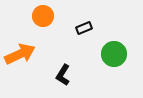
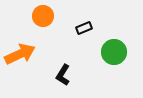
green circle: moved 2 px up
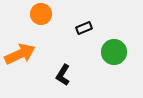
orange circle: moved 2 px left, 2 px up
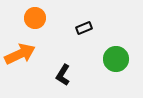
orange circle: moved 6 px left, 4 px down
green circle: moved 2 px right, 7 px down
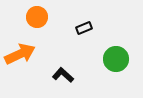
orange circle: moved 2 px right, 1 px up
black L-shape: rotated 100 degrees clockwise
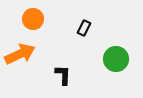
orange circle: moved 4 px left, 2 px down
black rectangle: rotated 42 degrees counterclockwise
black L-shape: rotated 50 degrees clockwise
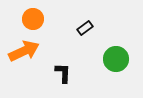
black rectangle: moved 1 px right; rotated 28 degrees clockwise
orange arrow: moved 4 px right, 3 px up
black L-shape: moved 2 px up
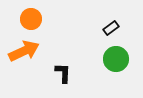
orange circle: moved 2 px left
black rectangle: moved 26 px right
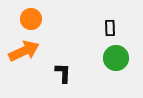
black rectangle: moved 1 px left; rotated 56 degrees counterclockwise
green circle: moved 1 px up
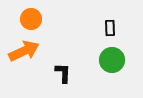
green circle: moved 4 px left, 2 px down
